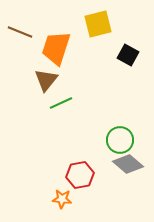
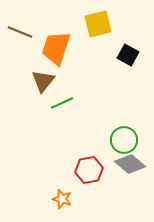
brown triangle: moved 3 px left, 1 px down
green line: moved 1 px right
green circle: moved 4 px right
gray diamond: moved 2 px right
red hexagon: moved 9 px right, 5 px up
orange star: rotated 12 degrees clockwise
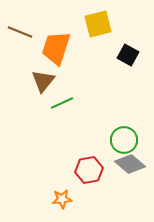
orange star: rotated 24 degrees counterclockwise
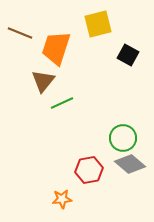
brown line: moved 1 px down
green circle: moved 1 px left, 2 px up
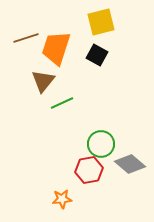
yellow square: moved 3 px right, 2 px up
brown line: moved 6 px right, 5 px down; rotated 40 degrees counterclockwise
black square: moved 31 px left
green circle: moved 22 px left, 6 px down
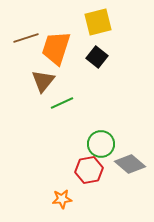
yellow square: moved 3 px left
black square: moved 2 px down; rotated 10 degrees clockwise
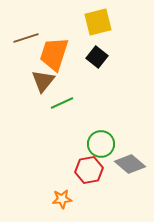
orange trapezoid: moved 2 px left, 6 px down
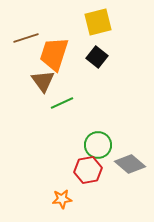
brown triangle: rotated 15 degrees counterclockwise
green circle: moved 3 px left, 1 px down
red hexagon: moved 1 px left
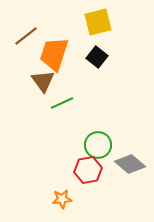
brown line: moved 2 px up; rotated 20 degrees counterclockwise
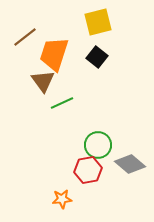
brown line: moved 1 px left, 1 px down
